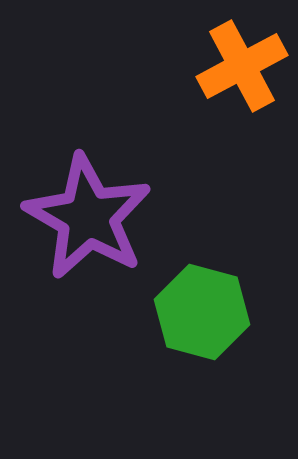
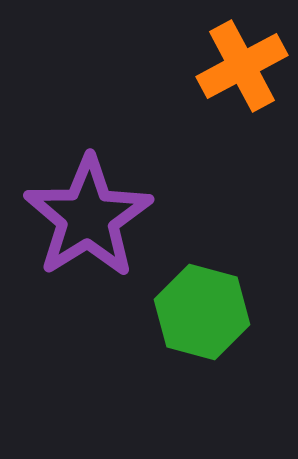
purple star: rotated 10 degrees clockwise
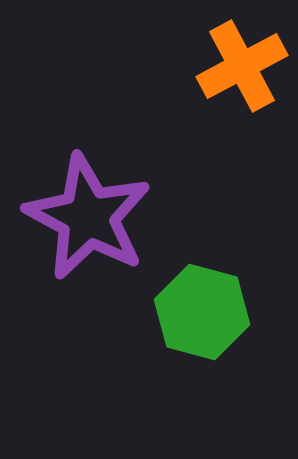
purple star: rotated 12 degrees counterclockwise
